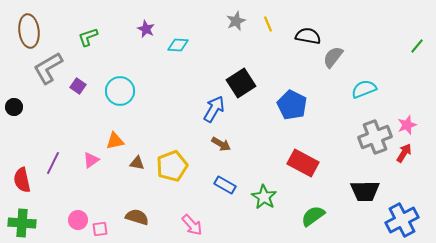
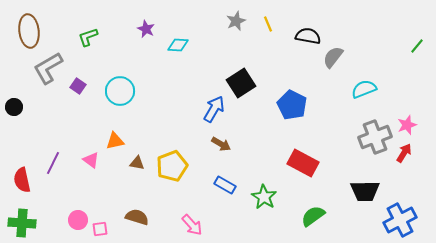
pink triangle: rotated 48 degrees counterclockwise
blue cross: moved 2 px left
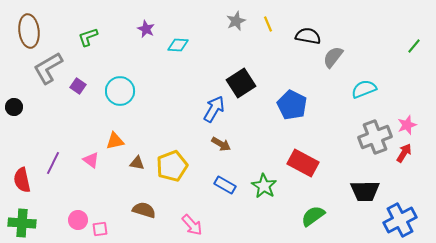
green line: moved 3 px left
green star: moved 11 px up
brown semicircle: moved 7 px right, 7 px up
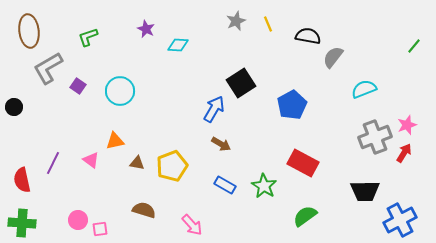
blue pentagon: rotated 16 degrees clockwise
green semicircle: moved 8 px left
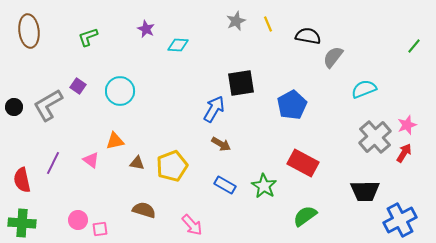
gray L-shape: moved 37 px down
black square: rotated 24 degrees clockwise
gray cross: rotated 20 degrees counterclockwise
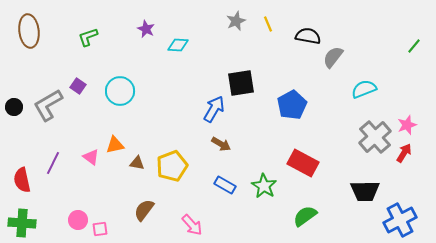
orange triangle: moved 4 px down
pink triangle: moved 3 px up
brown semicircle: rotated 70 degrees counterclockwise
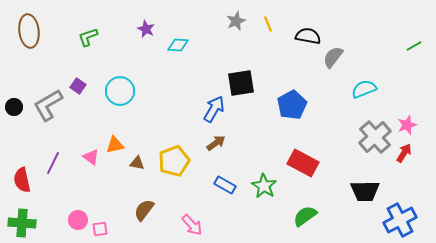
green line: rotated 21 degrees clockwise
brown arrow: moved 5 px left, 1 px up; rotated 66 degrees counterclockwise
yellow pentagon: moved 2 px right, 5 px up
